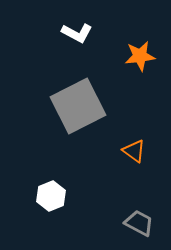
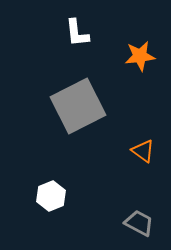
white L-shape: rotated 56 degrees clockwise
orange triangle: moved 9 px right
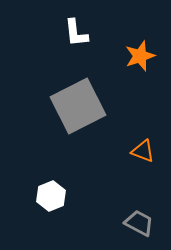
white L-shape: moved 1 px left
orange star: rotated 12 degrees counterclockwise
orange triangle: rotated 15 degrees counterclockwise
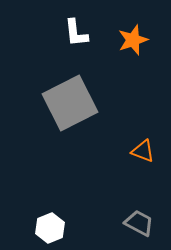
orange star: moved 7 px left, 16 px up
gray square: moved 8 px left, 3 px up
white hexagon: moved 1 px left, 32 px down
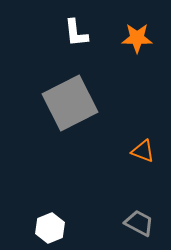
orange star: moved 4 px right, 2 px up; rotated 20 degrees clockwise
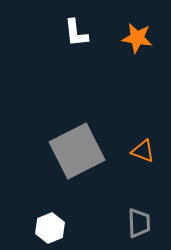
orange star: rotated 8 degrees clockwise
gray square: moved 7 px right, 48 px down
gray trapezoid: rotated 60 degrees clockwise
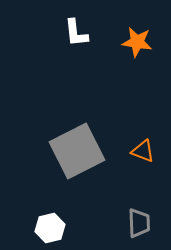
orange star: moved 4 px down
white hexagon: rotated 8 degrees clockwise
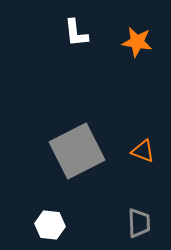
white hexagon: moved 3 px up; rotated 20 degrees clockwise
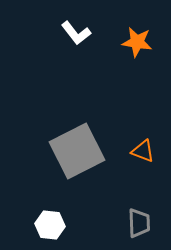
white L-shape: rotated 32 degrees counterclockwise
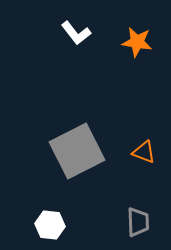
orange triangle: moved 1 px right, 1 px down
gray trapezoid: moved 1 px left, 1 px up
